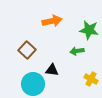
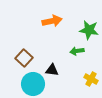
brown square: moved 3 px left, 8 px down
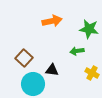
green star: moved 1 px up
yellow cross: moved 1 px right, 6 px up
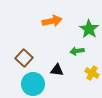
green star: rotated 24 degrees clockwise
black triangle: moved 5 px right
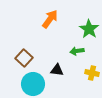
orange arrow: moved 2 px left, 2 px up; rotated 42 degrees counterclockwise
yellow cross: rotated 16 degrees counterclockwise
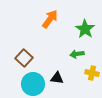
green star: moved 4 px left
green arrow: moved 3 px down
black triangle: moved 8 px down
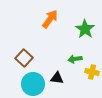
green arrow: moved 2 px left, 5 px down
yellow cross: moved 1 px up
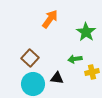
green star: moved 1 px right, 3 px down
brown square: moved 6 px right
yellow cross: rotated 24 degrees counterclockwise
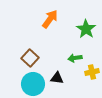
green star: moved 3 px up
green arrow: moved 1 px up
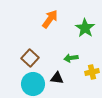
green star: moved 1 px left, 1 px up
green arrow: moved 4 px left
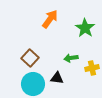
yellow cross: moved 4 px up
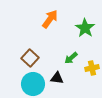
green arrow: rotated 32 degrees counterclockwise
